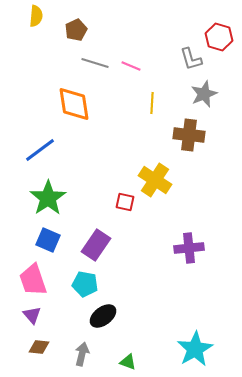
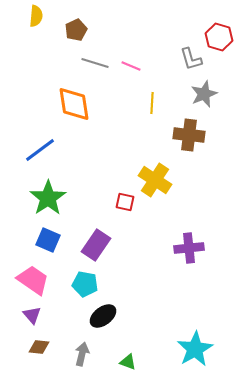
pink trapezoid: rotated 144 degrees clockwise
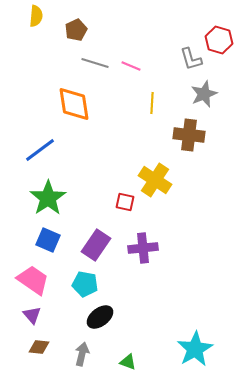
red hexagon: moved 3 px down
purple cross: moved 46 px left
black ellipse: moved 3 px left, 1 px down
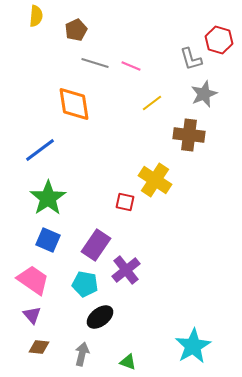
yellow line: rotated 50 degrees clockwise
purple cross: moved 17 px left, 22 px down; rotated 32 degrees counterclockwise
cyan star: moved 2 px left, 3 px up
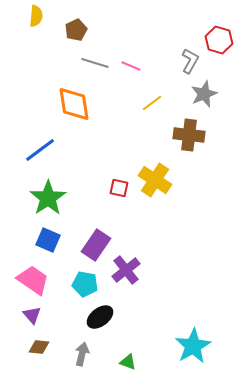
gray L-shape: moved 1 px left, 2 px down; rotated 135 degrees counterclockwise
red square: moved 6 px left, 14 px up
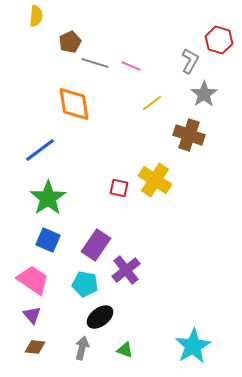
brown pentagon: moved 6 px left, 12 px down
gray star: rotated 12 degrees counterclockwise
brown cross: rotated 12 degrees clockwise
brown diamond: moved 4 px left
gray arrow: moved 6 px up
green triangle: moved 3 px left, 12 px up
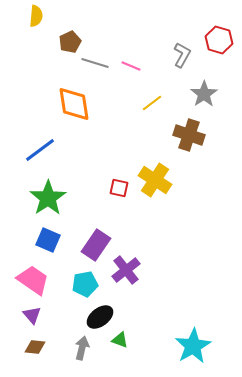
gray L-shape: moved 8 px left, 6 px up
cyan pentagon: rotated 20 degrees counterclockwise
green triangle: moved 5 px left, 10 px up
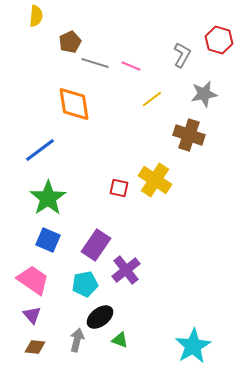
gray star: rotated 24 degrees clockwise
yellow line: moved 4 px up
gray arrow: moved 5 px left, 8 px up
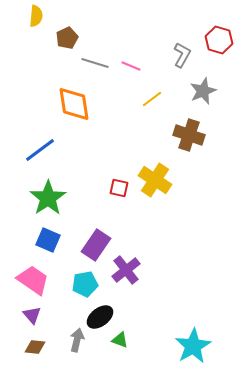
brown pentagon: moved 3 px left, 4 px up
gray star: moved 1 px left, 3 px up; rotated 12 degrees counterclockwise
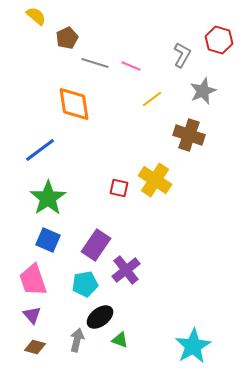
yellow semicircle: rotated 55 degrees counterclockwise
pink trapezoid: rotated 144 degrees counterclockwise
brown diamond: rotated 10 degrees clockwise
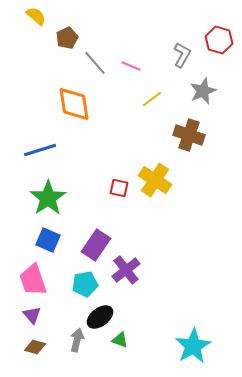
gray line: rotated 32 degrees clockwise
blue line: rotated 20 degrees clockwise
